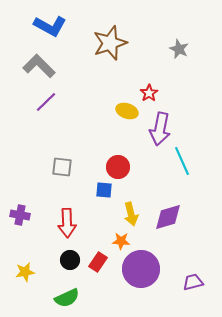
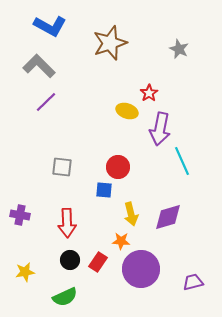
green semicircle: moved 2 px left, 1 px up
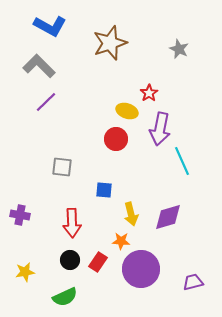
red circle: moved 2 px left, 28 px up
red arrow: moved 5 px right
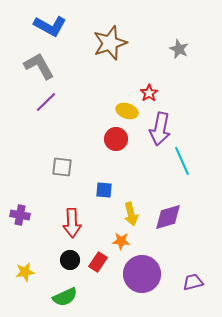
gray L-shape: rotated 16 degrees clockwise
purple circle: moved 1 px right, 5 px down
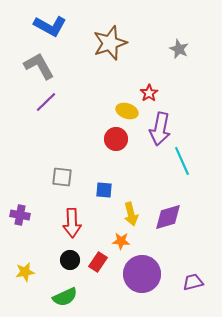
gray square: moved 10 px down
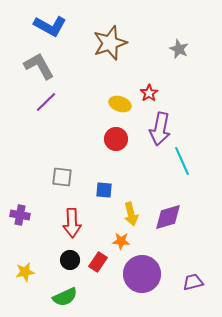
yellow ellipse: moved 7 px left, 7 px up
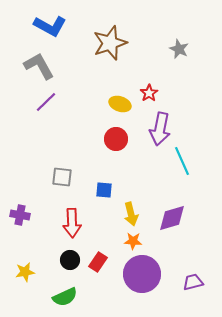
purple diamond: moved 4 px right, 1 px down
orange star: moved 12 px right
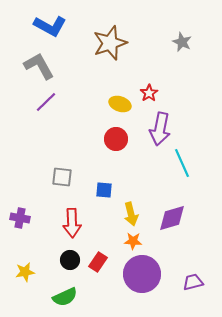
gray star: moved 3 px right, 7 px up
cyan line: moved 2 px down
purple cross: moved 3 px down
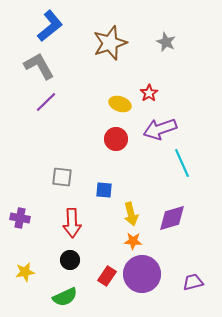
blue L-shape: rotated 68 degrees counterclockwise
gray star: moved 16 px left
purple arrow: rotated 60 degrees clockwise
red rectangle: moved 9 px right, 14 px down
